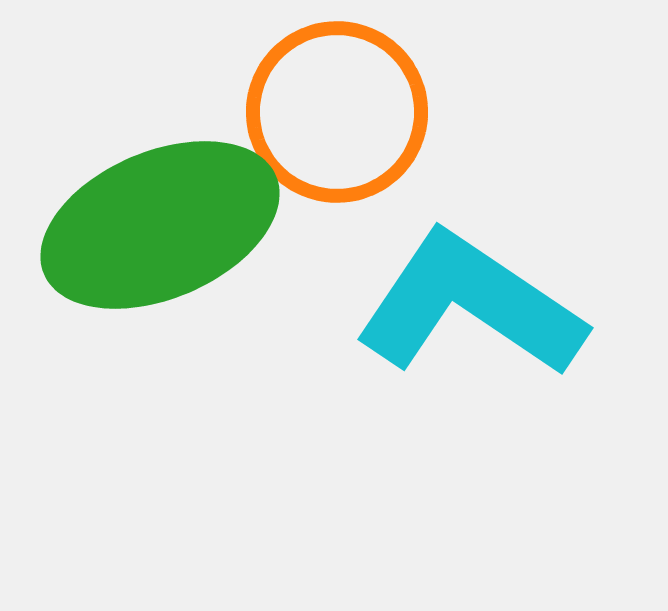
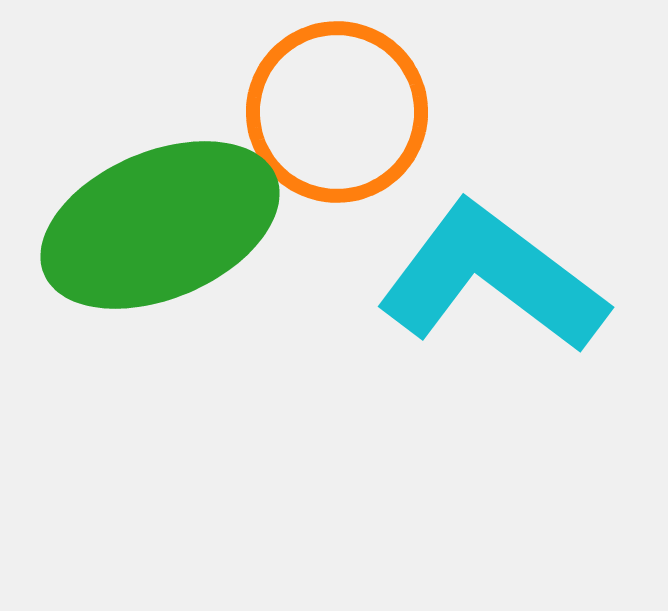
cyan L-shape: moved 22 px right, 27 px up; rotated 3 degrees clockwise
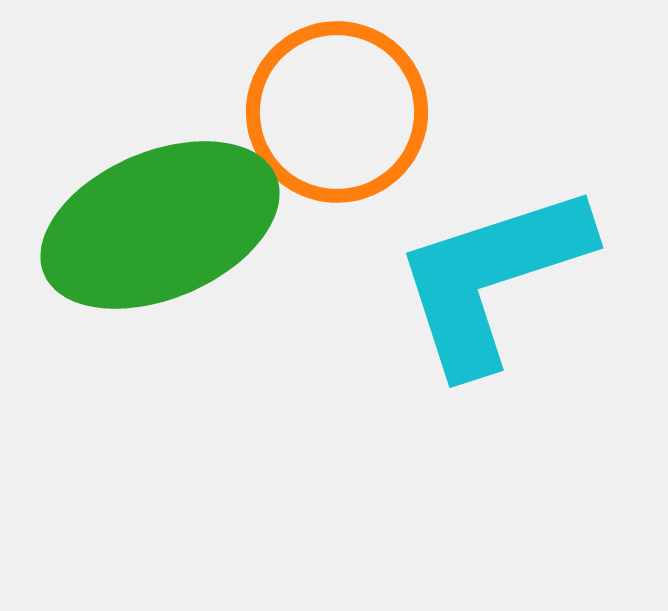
cyan L-shape: rotated 55 degrees counterclockwise
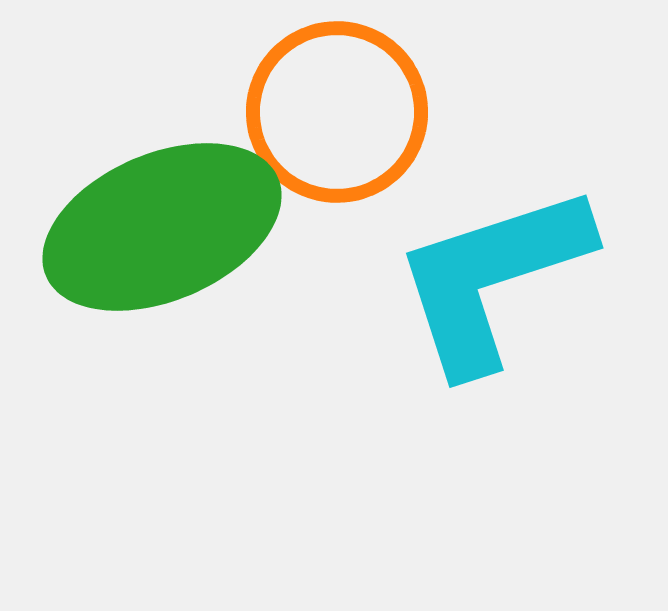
green ellipse: moved 2 px right, 2 px down
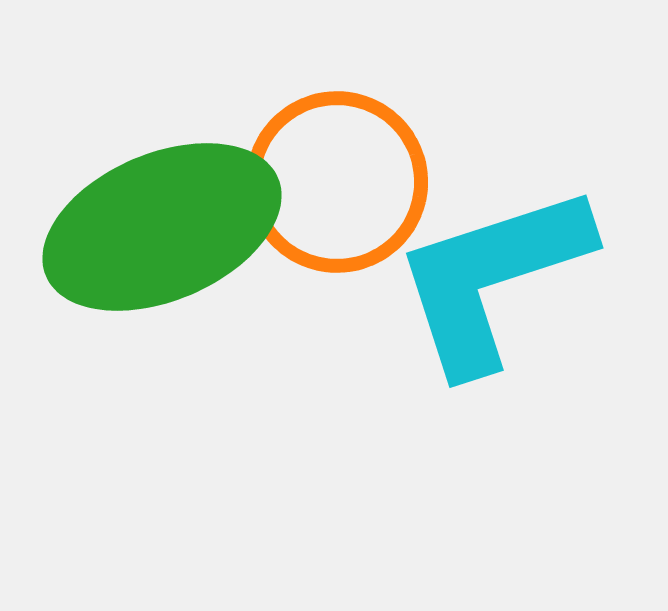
orange circle: moved 70 px down
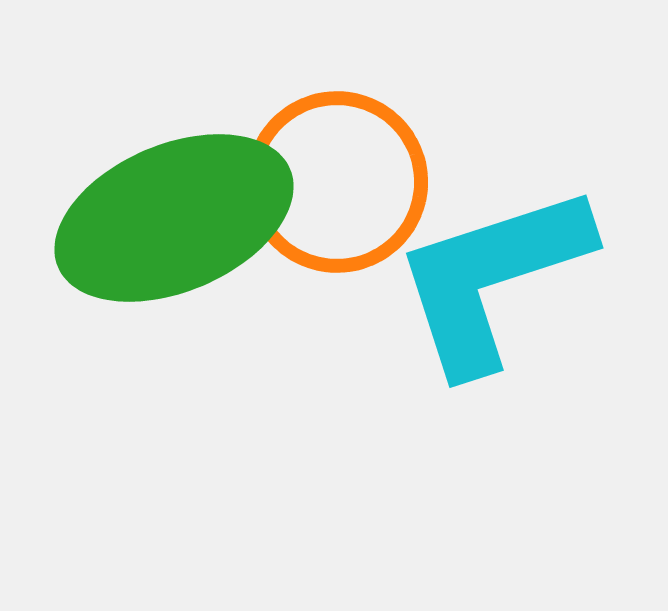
green ellipse: moved 12 px right, 9 px up
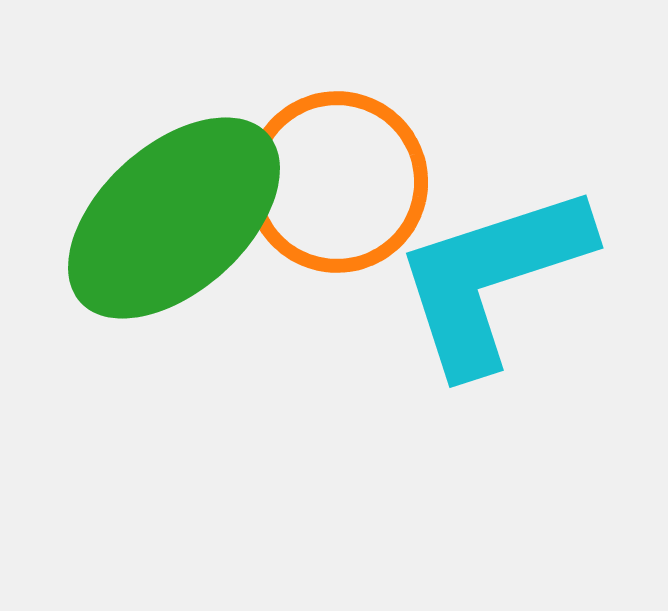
green ellipse: rotated 19 degrees counterclockwise
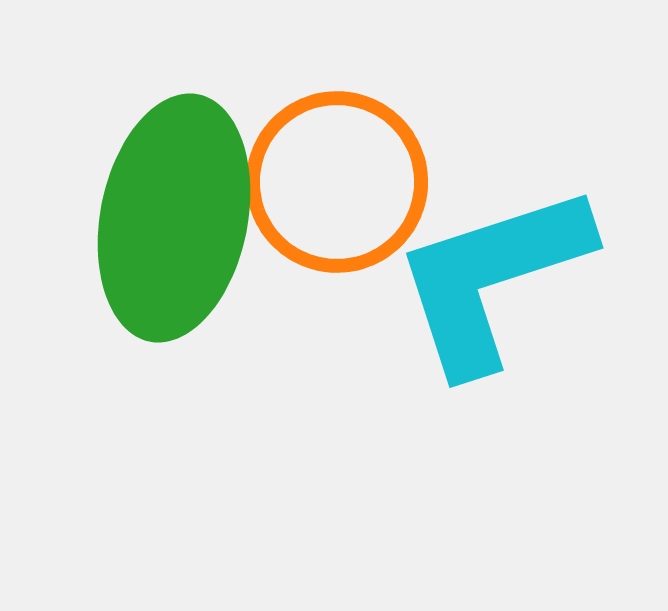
green ellipse: rotated 37 degrees counterclockwise
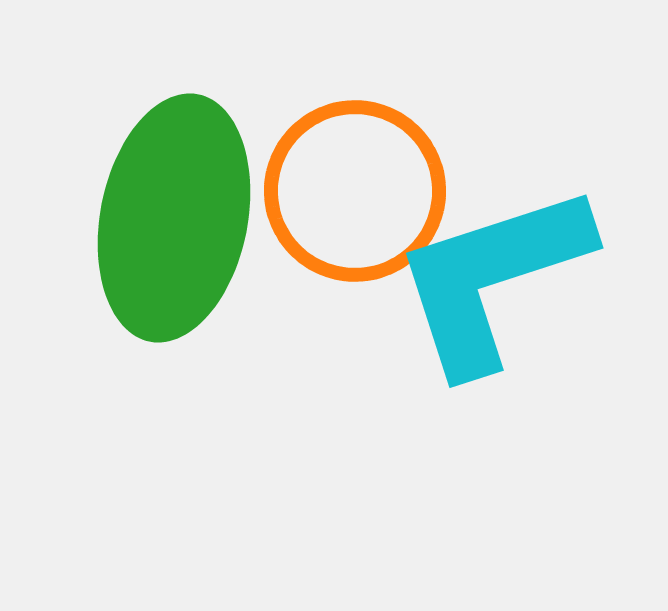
orange circle: moved 18 px right, 9 px down
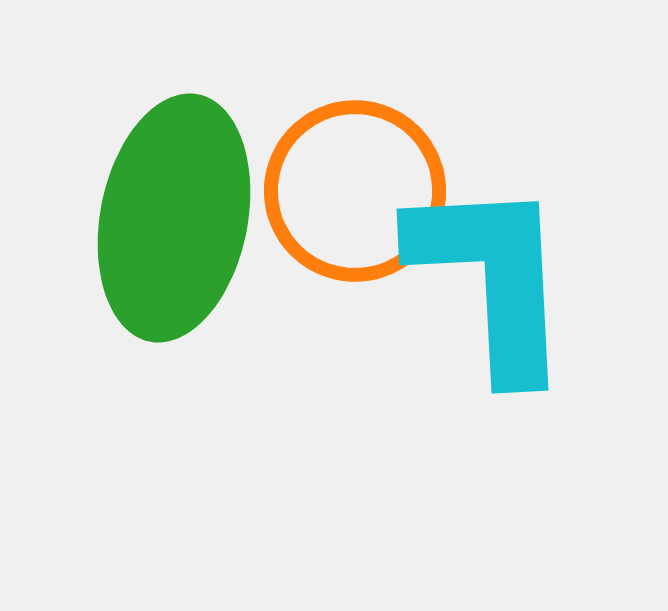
cyan L-shape: rotated 105 degrees clockwise
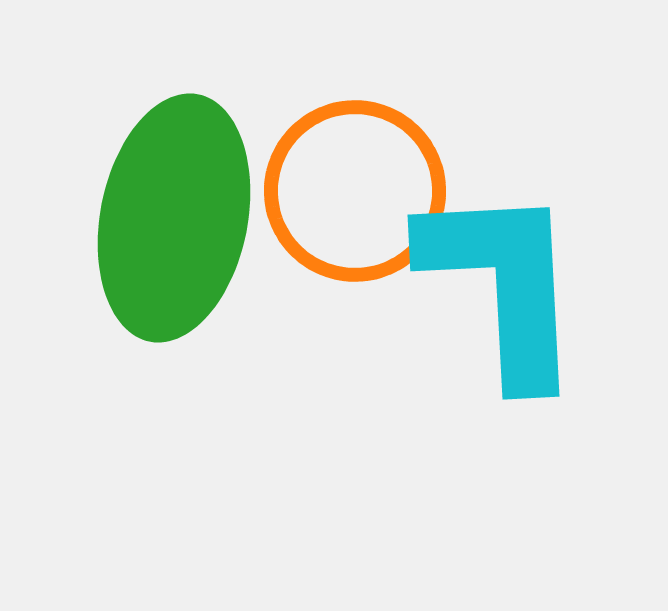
cyan L-shape: moved 11 px right, 6 px down
